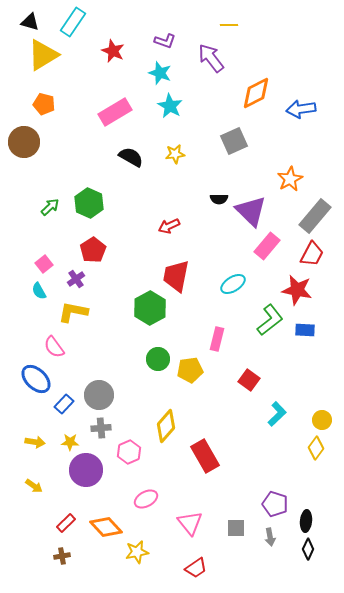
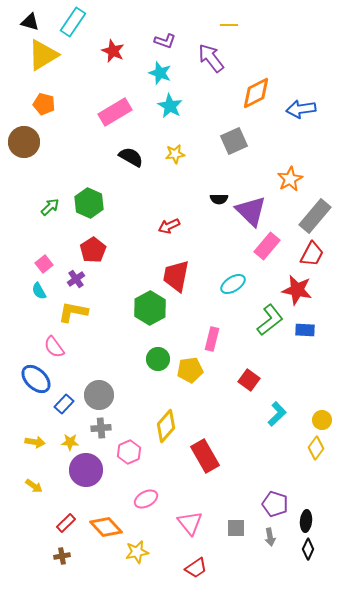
pink rectangle at (217, 339): moved 5 px left
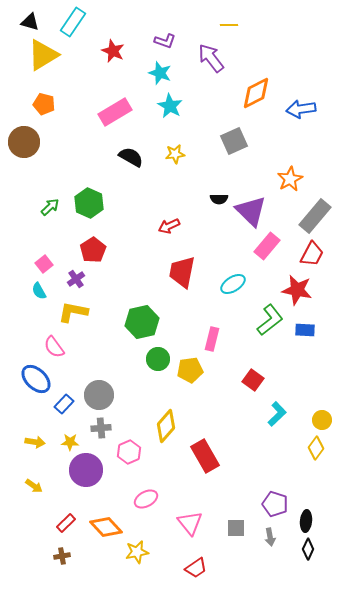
red trapezoid at (176, 276): moved 6 px right, 4 px up
green hexagon at (150, 308): moved 8 px left, 14 px down; rotated 16 degrees clockwise
red square at (249, 380): moved 4 px right
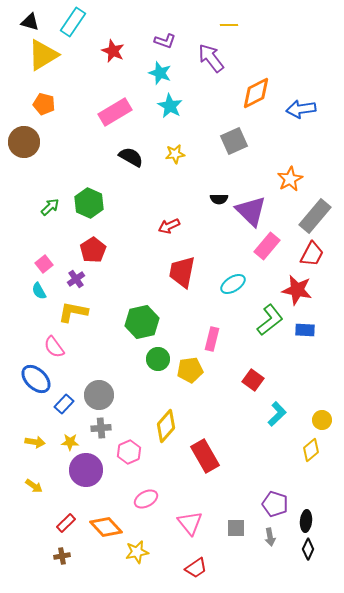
yellow diamond at (316, 448): moved 5 px left, 2 px down; rotated 15 degrees clockwise
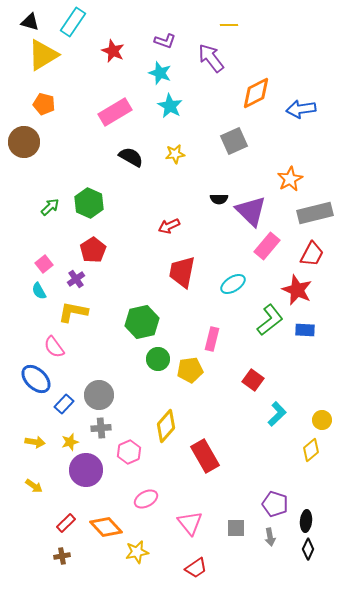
gray rectangle at (315, 216): moved 3 px up; rotated 36 degrees clockwise
red star at (297, 290): rotated 12 degrees clockwise
yellow star at (70, 442): rotated 18 degrees counterclockwise
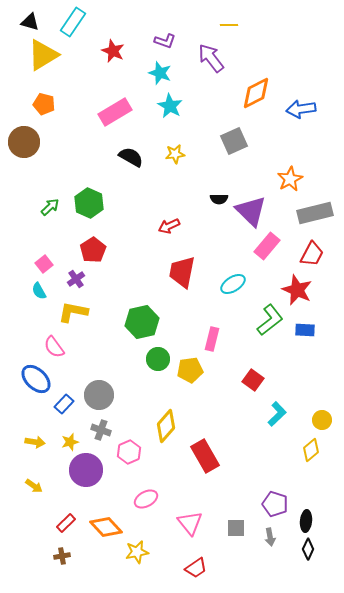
gray cross at (101, 428): moved 2 px down; rotated 24 degrees clockwise
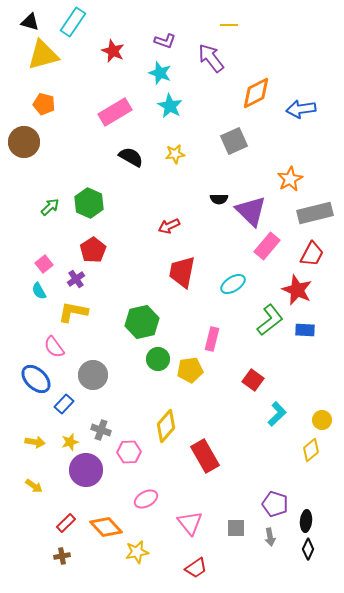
yellow triangle at (43, 55): rotated 16 degrees clockwise
gray circle at (99, 395): moved 6 px left, 20 px up
pink hexagon at (129, 452): rotated 20 degrees clockwise
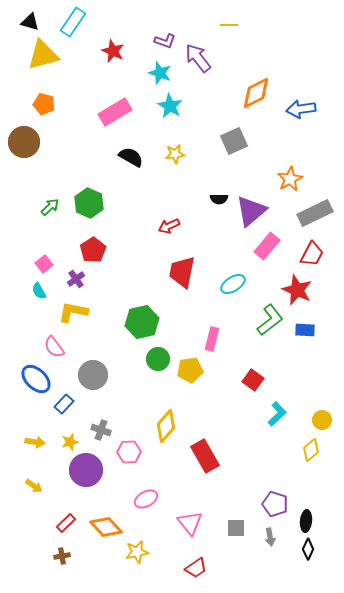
purple arrow at (211, 58): moved 13 px left
purple triangle at (251, 211): rotated 36 degrees clockwise
gray rectangle at (315, 213): rotated 12 degrees counterclockwise
